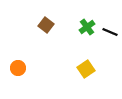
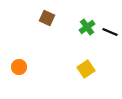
brown square: moved 1 px right, 7 px up; rotated 14 degrees counterclockwise
orange circle: moved 1 px right, 1 px up
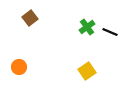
brown square: moved 17 px left; rotated 28 degrees clockwise
yellow square: moved 1 px right, 2 px down
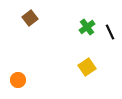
black line: rotated 42 degrees clockwise
orange circle: moved 1 px left, 13 px down
yellow square: moved 4 px up
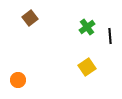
black line: moved 4 px down; rotated 21 degrees clockwise
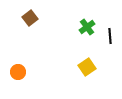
orange circle: moved 8 px up
